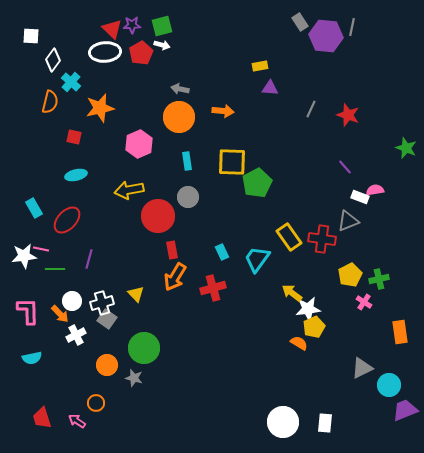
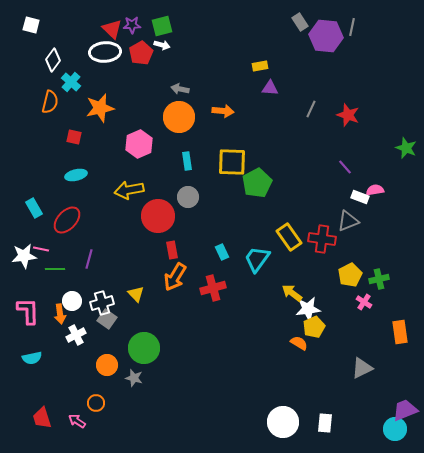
white square at (31, 36): moved 11 px up; rotated 12 degrees clockwise
orange arrow at (60, 314): rotated 36 degrees clockwise
cyan circle at (389, 385): moved 6 px right, 44 px down
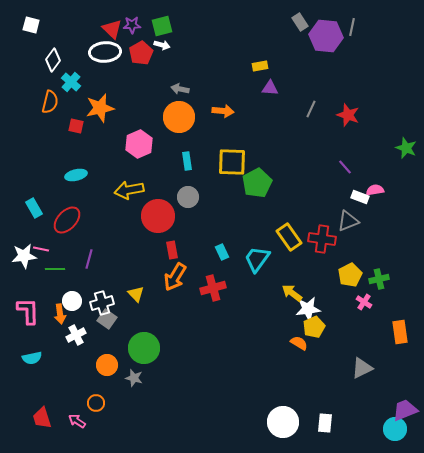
red square at (74, 137): moved 2 px right, 11 px up
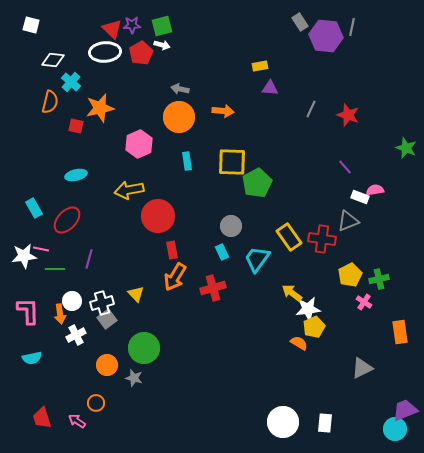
white diamond at (53, 60): rotated 60 degrees clockwise
gray circle at (188, 197): moved 43 px right, 29 px down
gray square at (107, 319): rotated 18 degrees clockwise
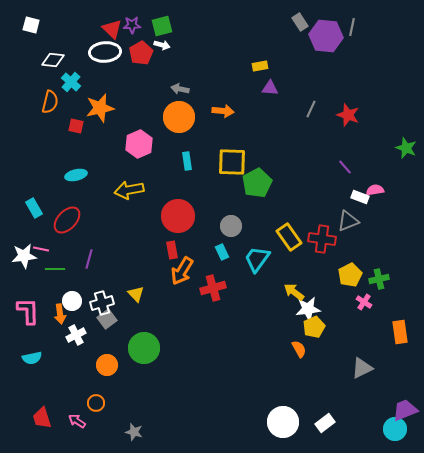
red circle at (158, 216): moved 20 px right
orange arrow at (175, 277): moved 7 px right, 6 px up
yellow arrow at (292, 293): moved 2 px right, 1 px up
orange semicircle at (299, 343): moved 6 px down; rotated 30 degrees clockwise
gray star at (134, 378): moved 54 px down
white rectangle at (325, 423): rotated 48 degrees clockwise
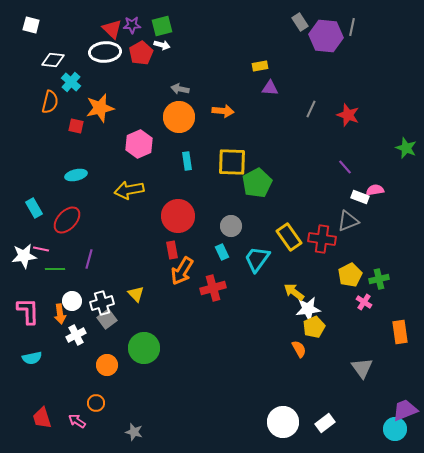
gray triangle at (362, 368): rotated 40 degrees counterclockwise
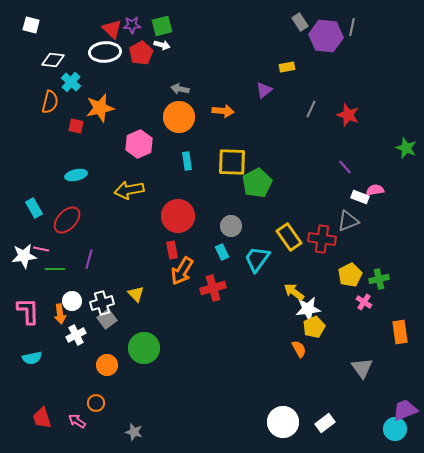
yellow rectangle at (260, 66): moved 27 px right, 1 px down
purple triangle at (270, 88): moved 6 px left, 2 px down; rotated 42 degrees counterclockwise
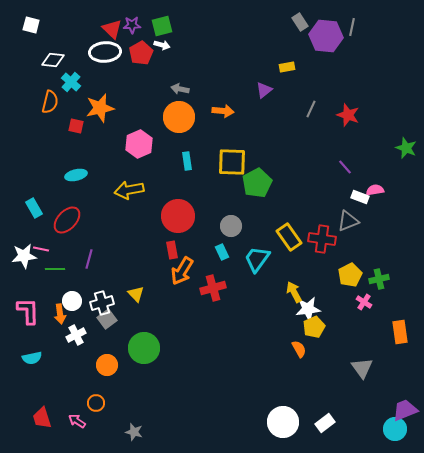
yellow arrow at (294, 292): rotated 25 degrees clockwise
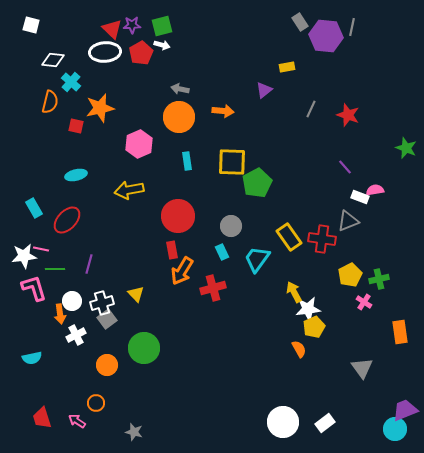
purple line at (89, 259): moved 5 px down
pink L-shape at (28, 311): moved 6 px right, 23 px up; rotated 16 degrees counterclockwise
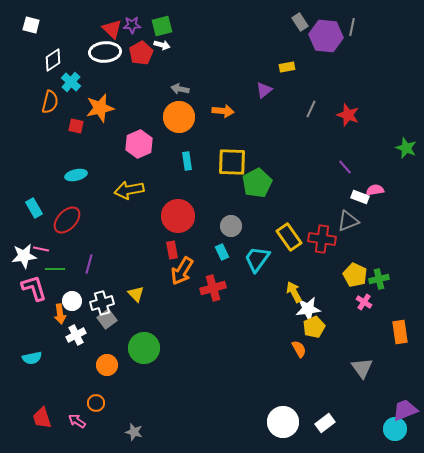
white diamond at (53, 60): rotated 40 degrees counterclockwise
yellow pentagon at (350, 275): moved 5 px right; rotated 20 degrees counterclockwise
